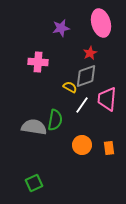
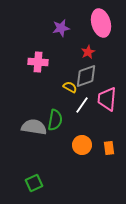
red star: moved 2 px left, 1 px up
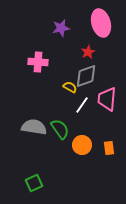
green semicircle: moved 5 px right, 9 px down; rotated 45 degrees counterclockwise
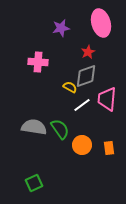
white line: rotated 18 degrees clockwise
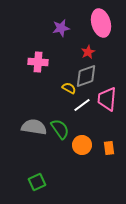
yellow semicircle: moved 1 px left, 1 px down
green square: moved 3 px right, 1 px up
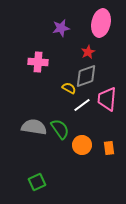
pink ellipse: rotated 28 degrees clockwise
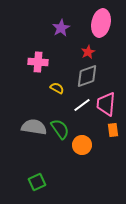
purple star: rotated 18 degrees counterclockwise
gray diamond: moved 1 px right
yellow semicircle: moved 12 px left
pink trapezoid: moved 1 px left, 5 px down
orange rectangle: moved 4 px right, 18 px up
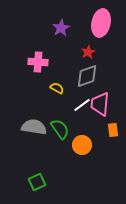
pink trapezoid: moved 6 px left
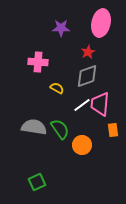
purple star: rotated 30 degrees clockwise
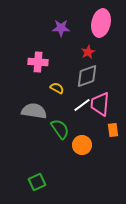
gray semicircle: moved 16 px up
